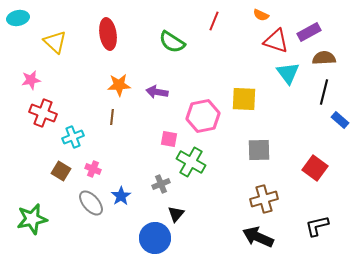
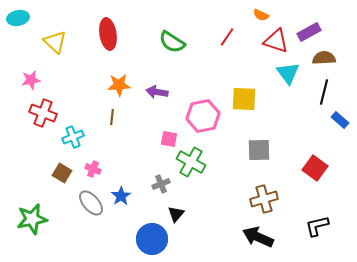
red line: moved 13 px right, 16 px down; rotated 12 degrees clockwise
brown square: moved 1 px right, 2 px down
blue circle: moved 3 px left, 1 px down
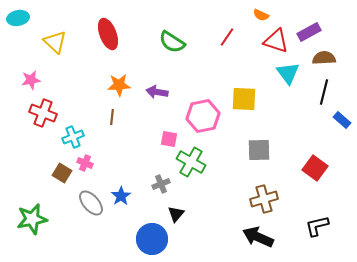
red ellipse: rotated 12 degrees counterclockwise
blue rectangle: moved 2 px right
pink cross: moved 8 px left, 6 px up
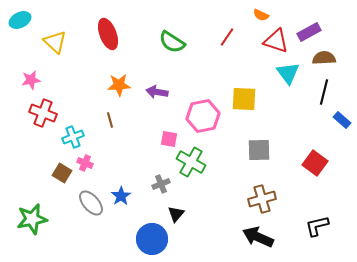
cyan ellipse: moved 2 px right, 2 px down; rotated 15 degrees counterclockwise
brown line: moved 2 px left, 3 px down; rotated 21 degrees counterclockwise
red square: moved 5 px up
brown cross: moved 2 px left
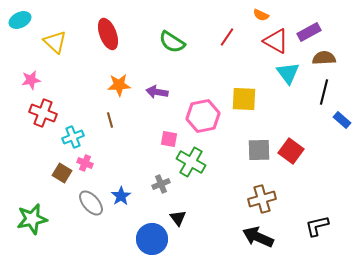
red triangle: rotated 12 degrees clockwise
red square: moved 24 px left, 12 px up
black triangle: moved 2 px right, 4 px down; rotated 18 degrees counterclockwise
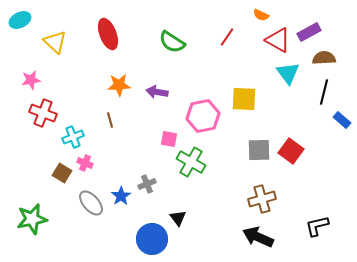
red triangle: moved 2 px right, 1 px up
gray cross: moved 14 px left
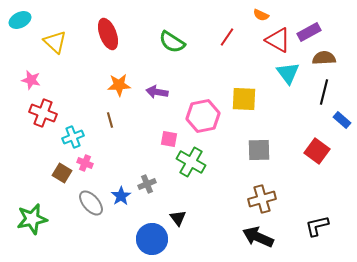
pink star: rotated 24 degrees clockwise
red square: moved 26 px right
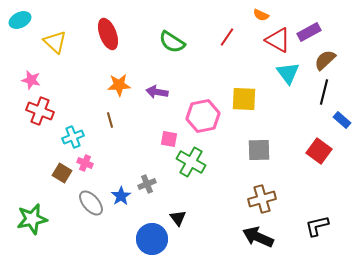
brown semicircle: moved 1 px right, 2 px down; rotated 40 degrees counterclockwise
red cross: moved 3 px left, 2 px up
red square: moved 2 px right
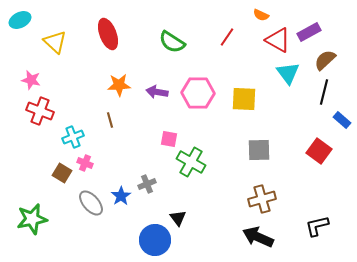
pink hexagon: moved 5 px left, 23 px up; rotated 12 degrees clockwise
blue circle: moved 3 px right, 1 px down
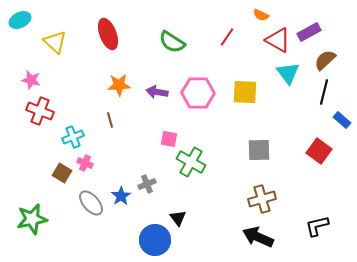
yellow square: moved 1 px right, 7 px up
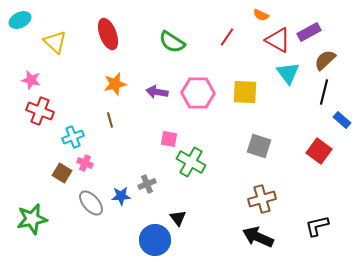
orange star: moved 4 px left, 1 px up; rotated 10 degrees counterclockwise
gray square: moved 4 px up; rotated 20 degrees clockwise
blue star: rotated 30 degrees clockwise
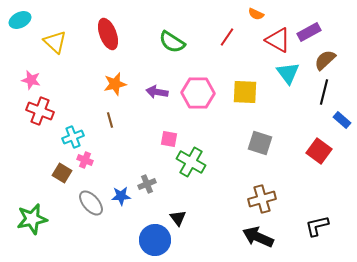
orange semicircle: moved 5 px left, 1 px up
gray square: moved 1 px right, 3 px up
pink cross: moved 3 px up
